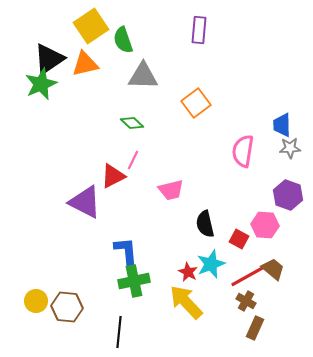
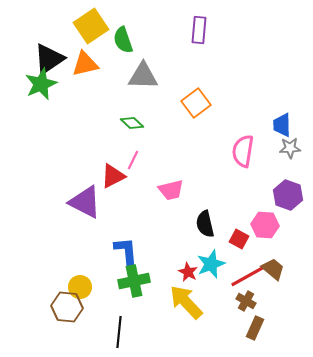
yellow circle: moved 44 px right, 14 px up
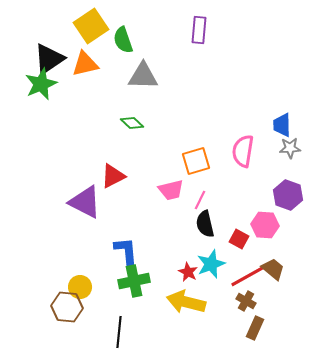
orange square: moved 58 px down; rotated 20 degrees clockwise
pink line: moved 67 px right, 40 px down
yellow arrow: rotated 33 degrees counterclockwise
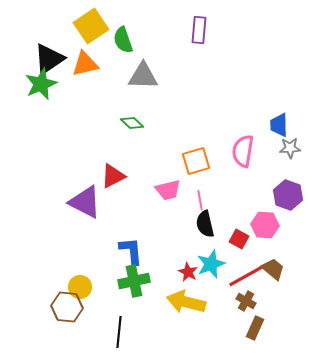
blue trapezoid: moved 3 px left
pink trapezoid: moved 3 px left
pink line: rotated 36 degrees counterclockwise
blue L-shape: moved 5 px right
red line: moved 2 px left
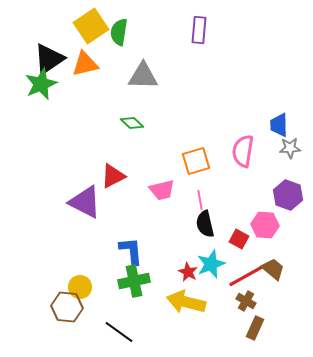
green semicircle: moved 4 px left, 8 px up; rotated 28 degrees clockwise
pink trapezoid: moved 6 px left
black line: rotated 60 degrees counterclockwise
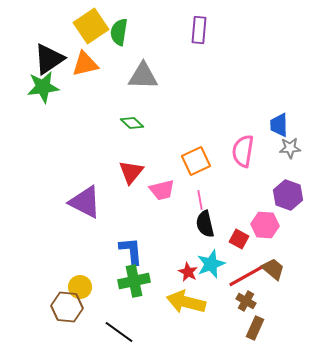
green star: moved 2 px right, 3 px down; rotated 16 degrees clockwise
orange square: rotated 8 degrees counterclockwise
red triangle: moved 18 px right, 4 px up; rotated 24 degrees counterclockwise
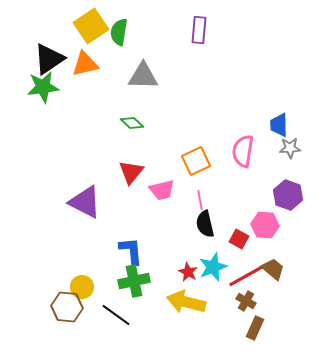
cyan star: moved 2 px right, 3 px down
yellow circle: moved 2 px right
black line: moved 3 px left, 17 px up
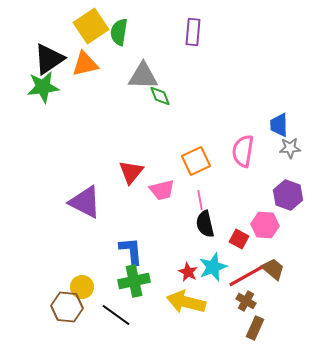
purple rectangle: moved 6 px left, 2 px down
green diamond: moved 28 px right, 27 px up; rotated 25 degrees clockwise
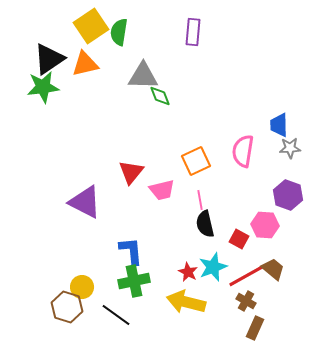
brown hexagon: rotated 12 degrees clockwise
